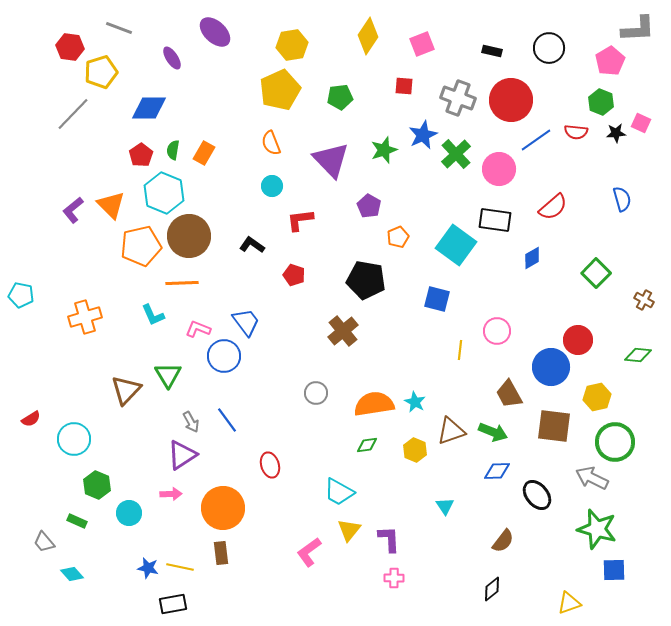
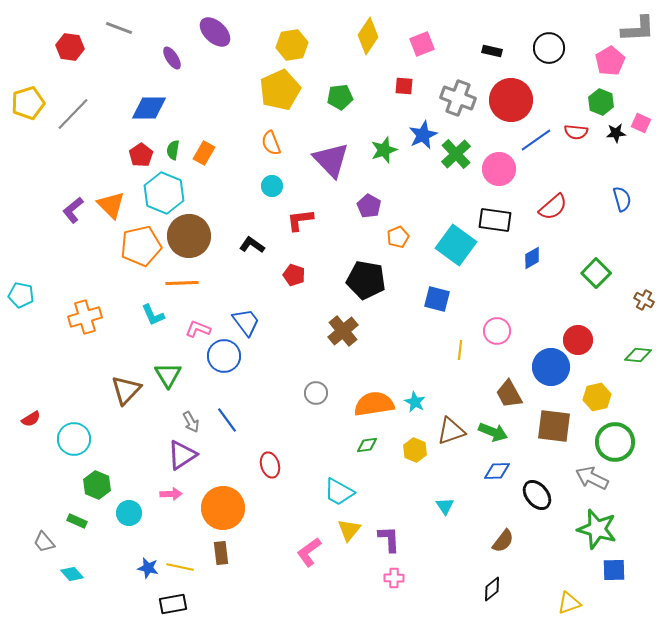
yellow pentagon at (101, 72): moved 73 px left, 31 px down
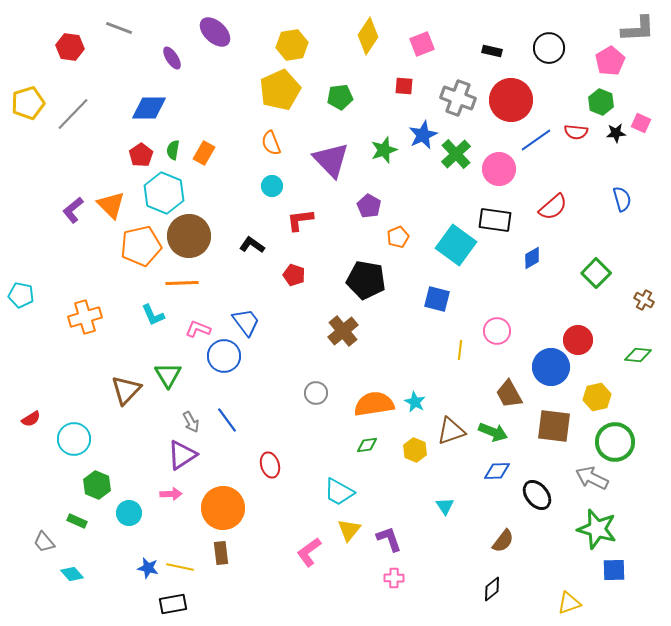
purple L-shape at (389, 539): rotated 16 degrees counterclockwise
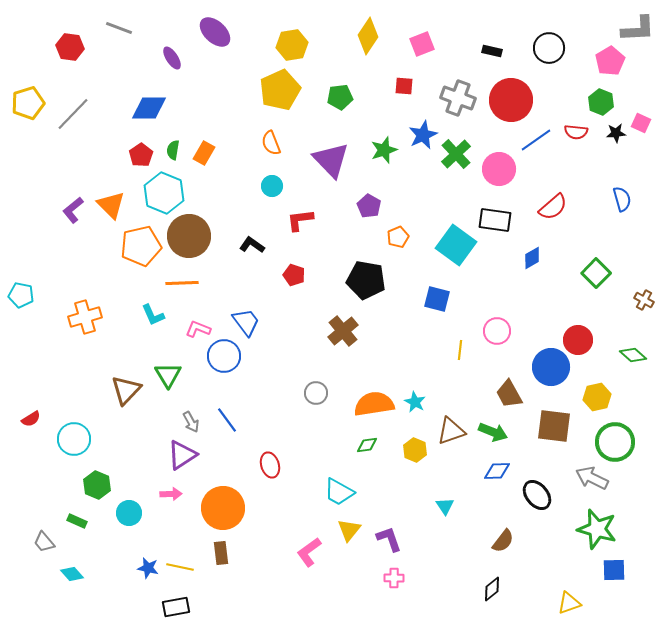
green diamond at (638, 355): moved 5 px left; rotated 36 degrees clockwise
black rectangle at (173, 604): moved 3 px right, 3 px down
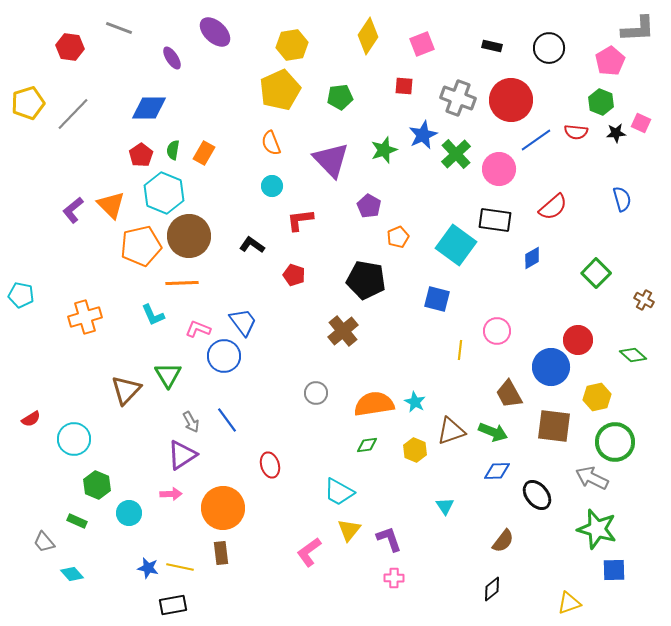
black rectangle at (492, 51): moved 5 px up
blue trapezoid at (246, 322): moved 3 px left
black rectangle at (176, 607): moved 3 px left, 2 px up
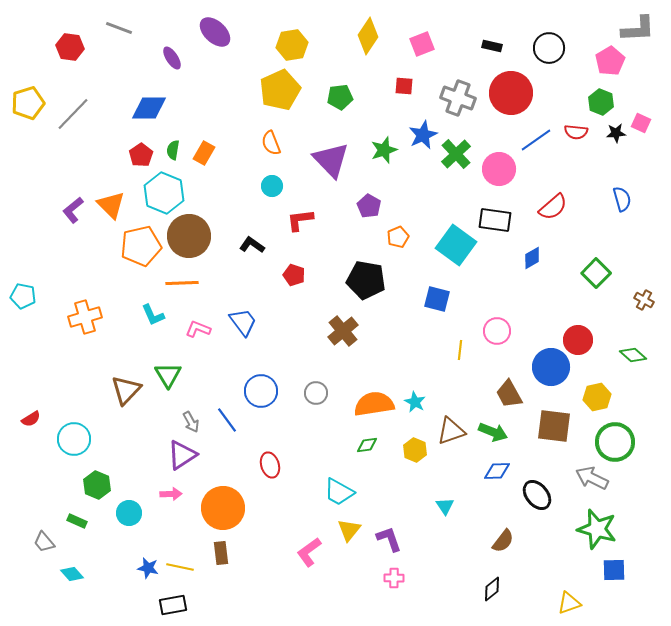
red circle at (511, 100): moved 7 px up
cyan pentagon at (21, 295): moved 2 px right, 1 px down
blue circle at (224, 356): moved 37 px right, 35 px down
